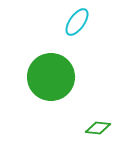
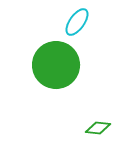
green circle: moved 5 px right, 12 px up
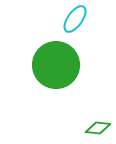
cyan ellipse: moved 2 px left, 3 px up
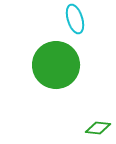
cyan ellipse: rotated 52 degrees counterclockwise
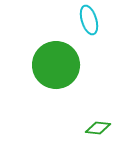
cyan ellipse: moved 14 px right, 1 px down
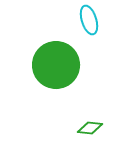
green diamond: moved 8 px left
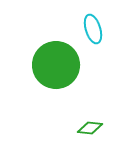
cyan ellipse: moved 4 px right, 9 px down
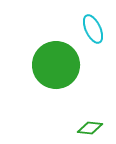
cyan ellipse: rotated 8 degrees counterclockwise
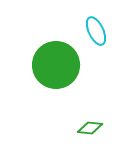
cyan ellipse: moved 3 px right, 2 px down
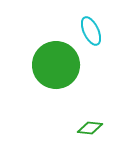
cyan ellipse: moved 5 px left
